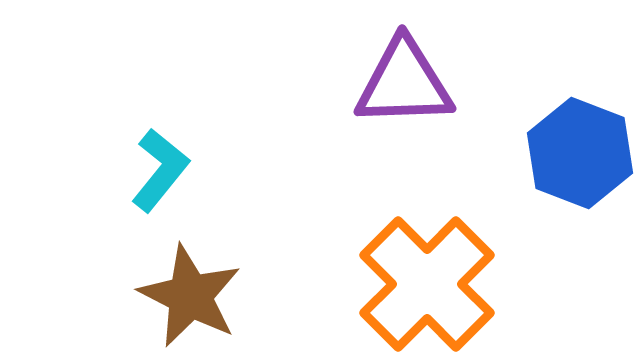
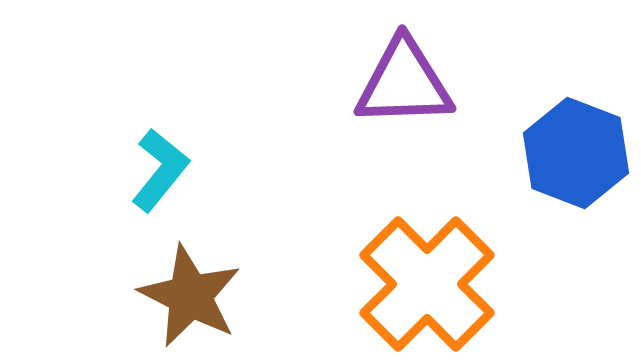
blue hexagon: moved 4 px left
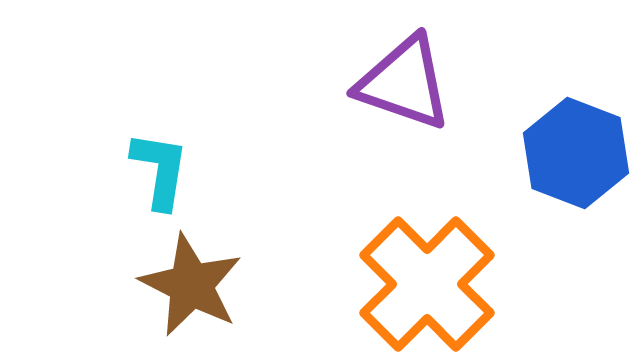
purple triangle: rotated 21 degrees clockwise
cyan L-shape: rotated 30 degrees counterclockwise
brown star: moved 1 px right, 11 px up
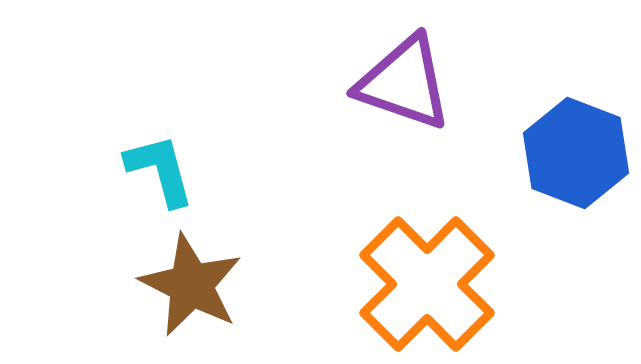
cyan L-shape: rotated 24 degrees counterclockwise
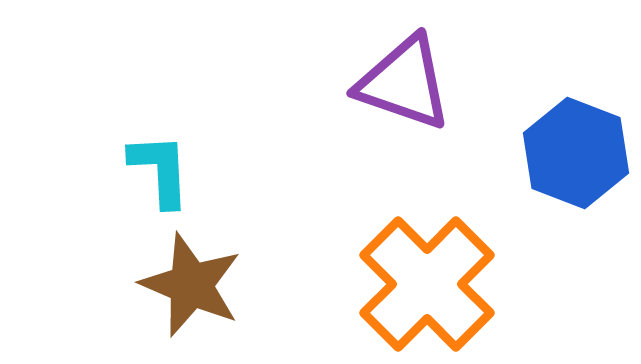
cyan L-shape: rotated 12 degrees clockwise
brown star: rotated 4 degrees counterclockwise
